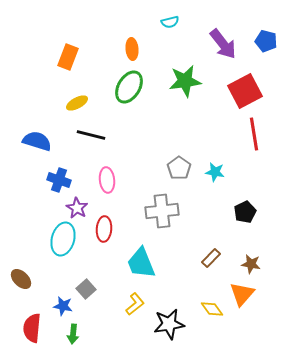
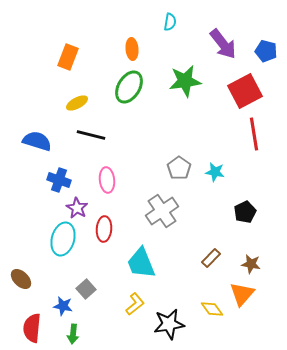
cyan semicircle: rotated 66 degrees counterclockwise
blue pentagon: moved 10 px down
gray cross: rotated 28 degrees counterclockwise
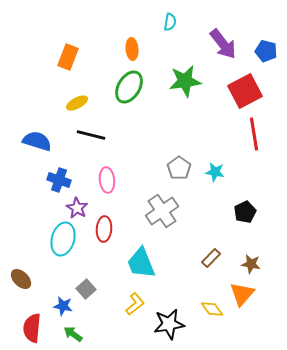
green arrow: rotated 120 degrees clockwise
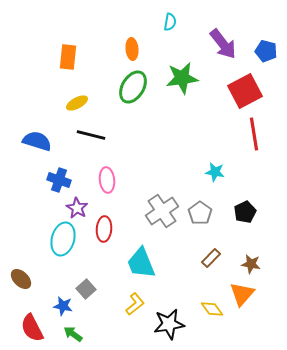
orange rectangle: rotated 15 degrees counterclockwise
green star: moved 3 px left, 3 px up
green ellipse: moved 4 px right
gray pentagon: moved 21 px right, 45 px down
red semicircle: rotated 32 degrees counterclockwise
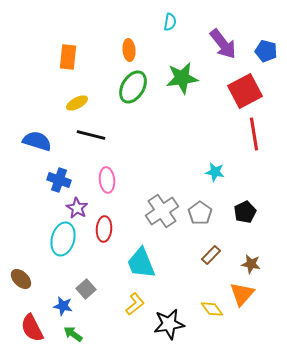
orange ellipse: moved 3 px left, 1 px down
brown rectangle: moved 3 px up
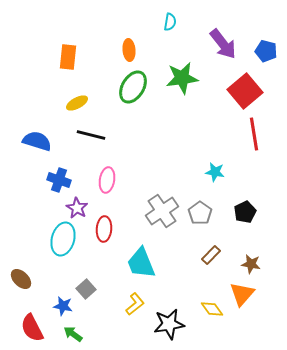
red square: rotated 12 degrees counterclockwise
pink ellipse: rotated 15 degrees clockwise
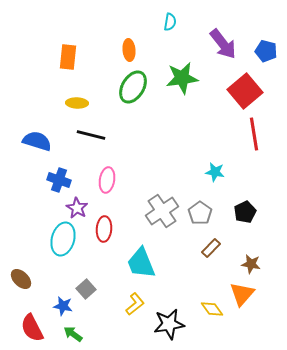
yellow ellipse: rotated 30 degrees clockwise
brown rectangle: moved 7 px up
